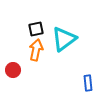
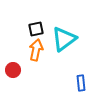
blue rectangle: moved 7 px left
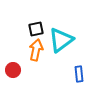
cyan triangle: moved 3 px left, 1 px down
blue rectangle: moved 2 px left, 9 px up
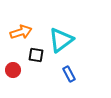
black square: moved 26 px down; rotated 21 degrees clockwise
orange arrow: moved 15 px left, 18 px up; rotated 60 degrees clockwise
blue rectangle: moved 10 px left; rotated 21 degrees counterclockwise
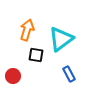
orange arrow: moved 6 px right, 2 px up; rotated 55 degrees counterclockwise
cyan triangle: moved 1 px up
red circle: moved 6 px down
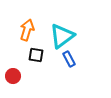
cyan triangle: moved 1 px right, 3 px up
blue rectangle: moved 15 px up
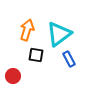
cyan triangle: moved 3 px left, 2 px up
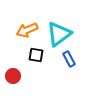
orange arrow: rotated 130 degrees counterclockwise
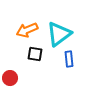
black square: moved 1 px left, 1 px up
blue rectangle: rotated 21 degrees clockwise
red circle: moved 3 px left, 2 px down
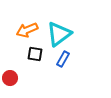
blue rectangle: moved 6 px left; rotated 35 degrees clockwise
